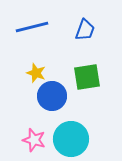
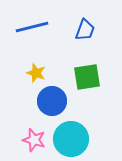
blue circle: moved 5 px down
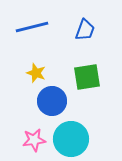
pink star: rotated 25 degrees counterclockwise
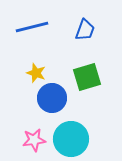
green square: rotated 8 degrees counterclockwise
blue circle: moved 3 px up
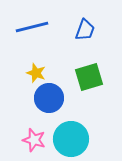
green square: moved 2 px right
blue circle: moved 3 px left
pink star: rotated 25 degrees clockwise
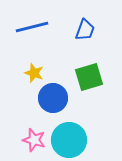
yellow star: moved 2 px left
blue circle: moved 4 px right
cyan circle: moved 2 px left, 1 px down
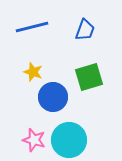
yellow star: moved 1 px left, 1 px up
blue circle: moved 1 px up
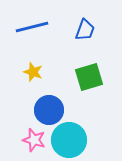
blue circle: moved 4 px left, 13 px down
